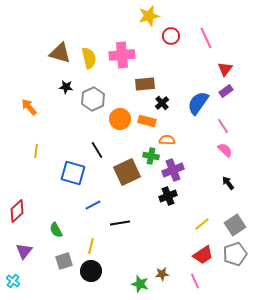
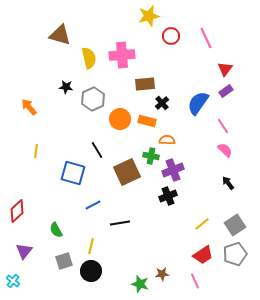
brown triangle at (60, 53): moved 18 px up
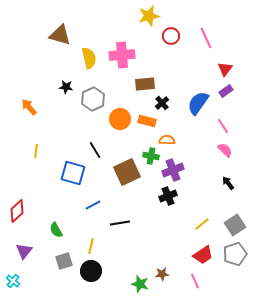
black line at (97, 150): moved 2 px left
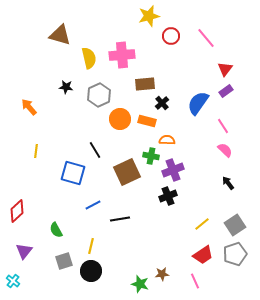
pink line at (206, 38): rotated 15 degrees counterclockwise
gray hexagon at (93, 99): moved 6 px right, 4 px up
black line at (120, 223): moved 4 px up
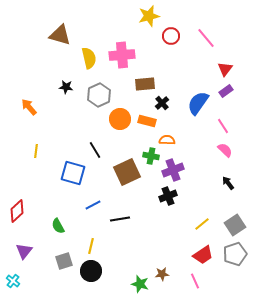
green semicircle at (56, 230): moved 2 px right, 4 px up
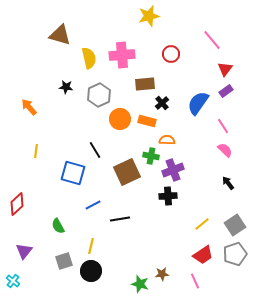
red circle at (171, 36): moved 18 px down
pink line at (206, 38): moved 6 px right, 2 px down
black cross at (168, 196): rotated 18 degrees clockwise
red diamond at (17, 211): moved 7 px up
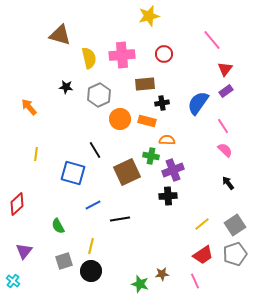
red circle at (171, 54): moved 7 px left
black cross at (162, 103): rotated 32 degrees clockwise
yellow line at (36, 151): moved 3 px down
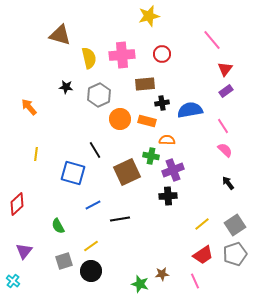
red circle at (164, 54): moved 2 px left
blue semicircle at (198, 103): moved 8 px left, 7 px down; rotated 45 degrees clockwise
yellow line at (91, 246): rotated 42 degrees clockwise
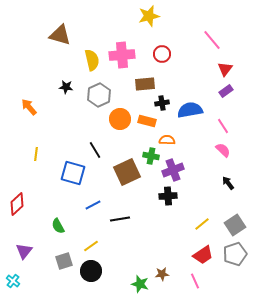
yellow semicircle at (89, 58): moved 3 px right, 2 px down
pink semicircle at (225, 150): moved 2 px left
